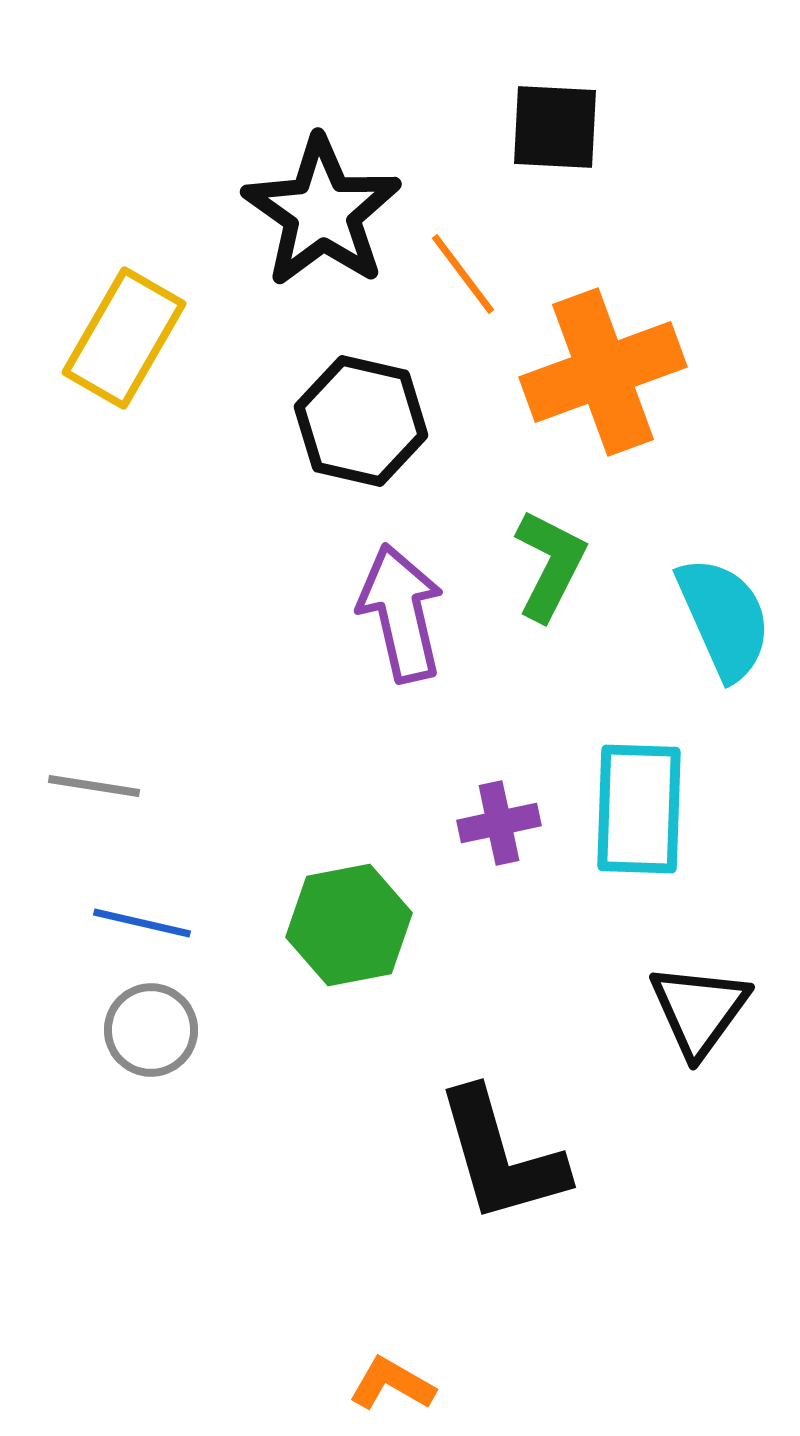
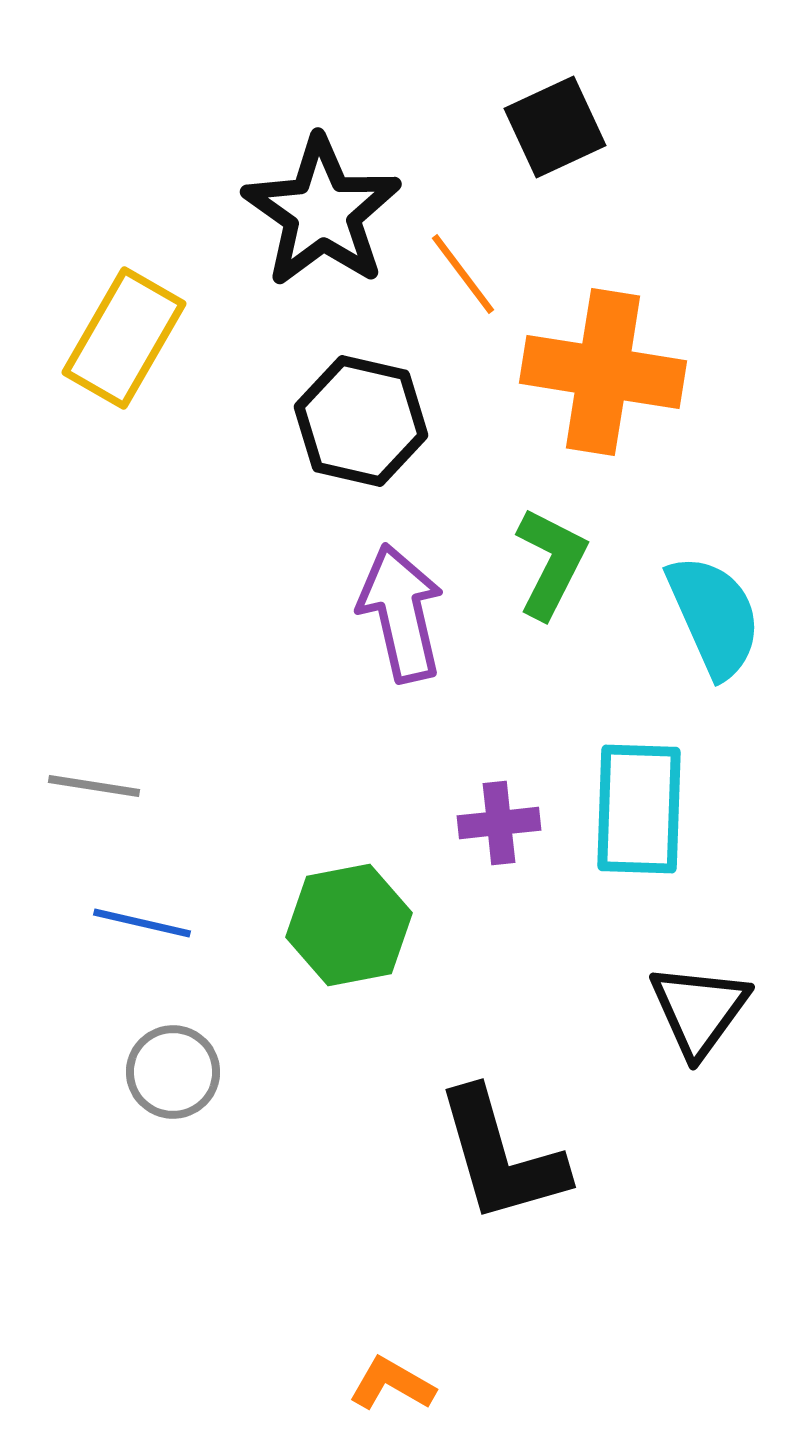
black square: rotated 28 degrees counterclockwise
orange cross: rotated 29 degrees clockwise
green L-shape: moved 1 px right, 2 px up
cyan semicircle: moved 10 px left, 2 px up
purple cross: rotated 6 degrees clockwise
gray circle: moved 22 px right, 42 px down
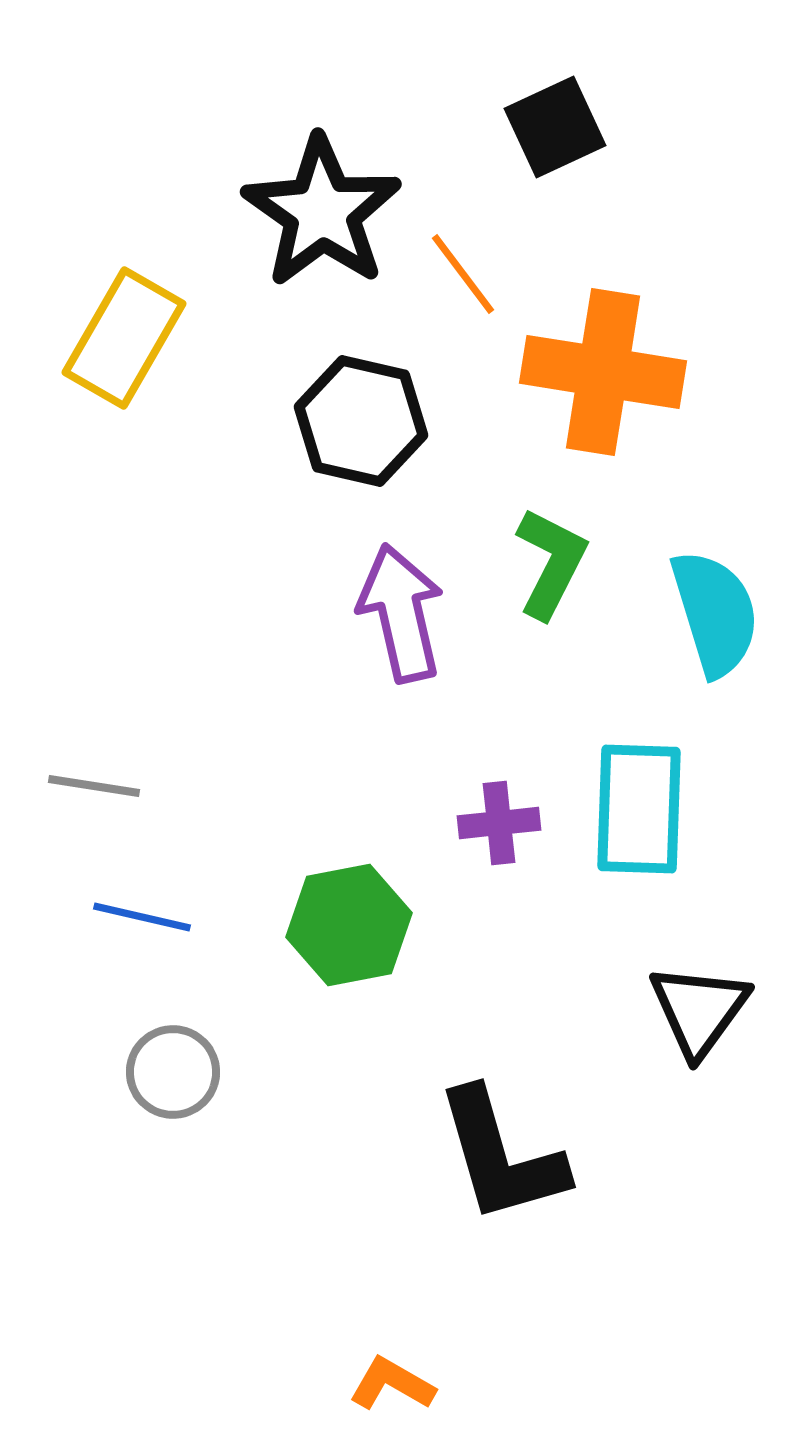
cyan semicircle: moved 1 px right, 3 px up; rotated 7 degrees clockwise
blue line: moved 6 px up
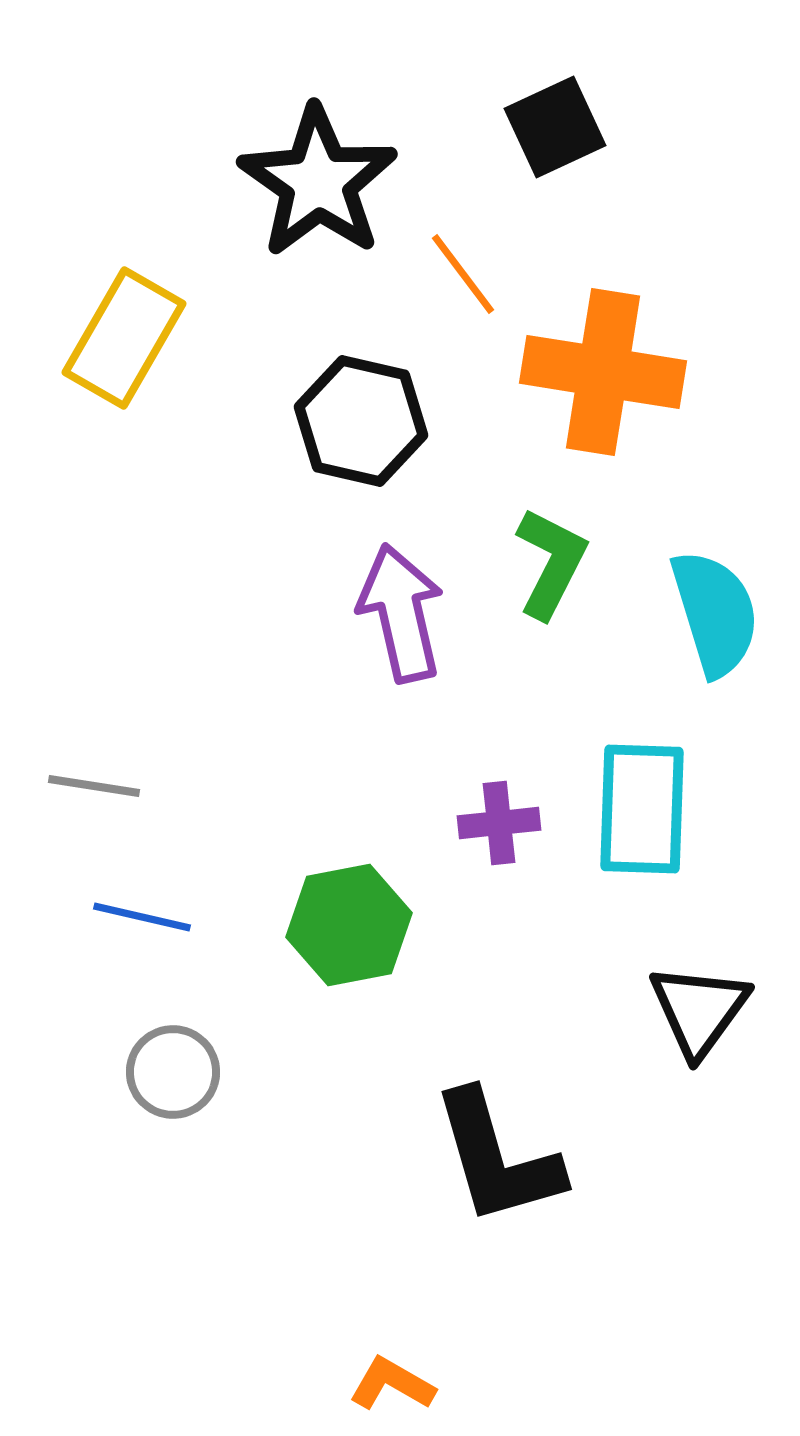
black star: moved 4 px left, 30 px up
cyan rectangle: moved 3 px right
black L-shape: moved 4 px left, 2 px down
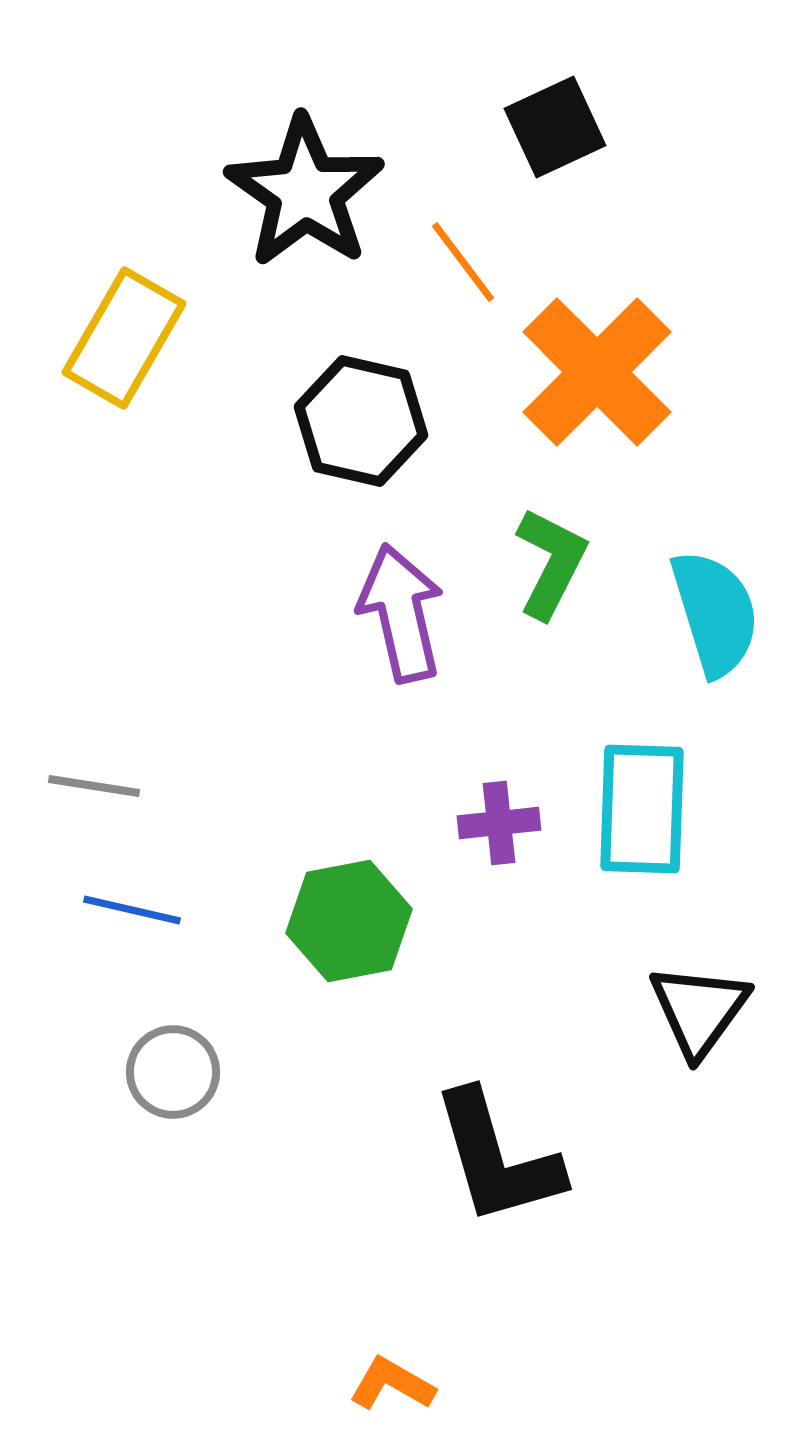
black star: moved 13 px left, 10 px down
orange line: moved 12 px up
orange cross: moved 6 px left; rotated 36 degrees clockwise
blue line: moved 10 px left, 7 px up
green hexagon: moved 4 px up
